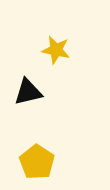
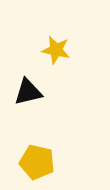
yellow pentagon: rotated 20 degrees counterclockwise
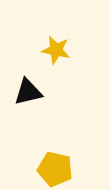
yellow pentagon: moved 18 px right, 7 px down
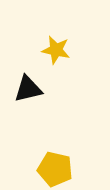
black triangle: moved 3 px up
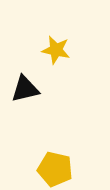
black triangle: moved 3 px left
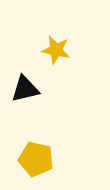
yellow pentagon: moved 19 px left, 10 px up
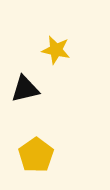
yellow pentagon: moved 4 px up; rotated 24 degrees clockwise
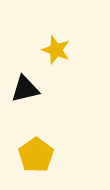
yellow star: rotated 8 degrees clockwise
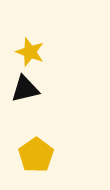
yellow star: moved 26 px left, 2 px down
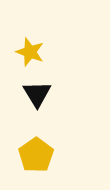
black triangle: moved 12 px right, 5 px down; rotated 48 degrees counterclockwise
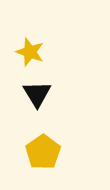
yellow pentagon: moved 7 px right, 3 px up
